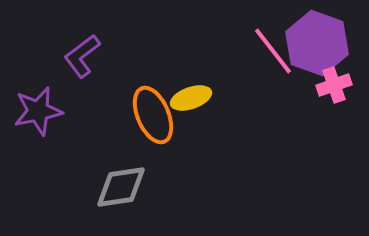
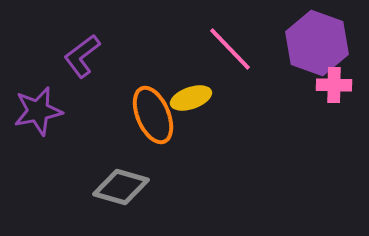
pink line: moved 43 px left, 2 px up; rotated 6 degrees counterclockwise
pink cross: rotated 20 degrees clockwise
gray diamond: rotated 24 degrees clockwise
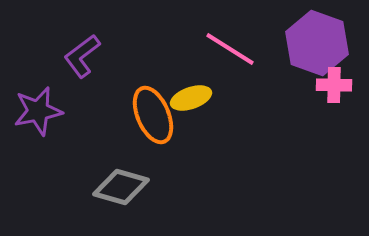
pink line: rotated 14 degrees counterclockwise
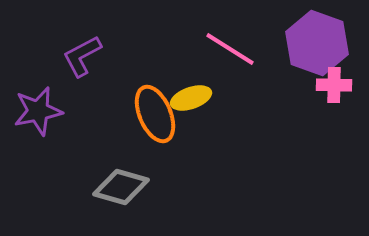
purple L-shape: rotated 9 degrees clockwise
orange ellipse: moved 2 px right, 1 px up
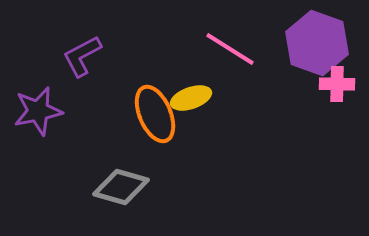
pink cross: moved 3 px right, 1 px up
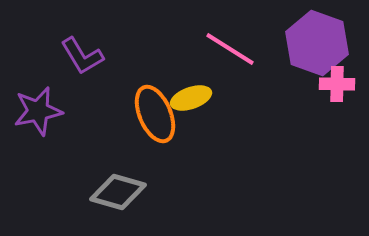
purple L-shape: rotated 93 degrees counterclockwise
gray diamond: moved 3 px left, 5 px down
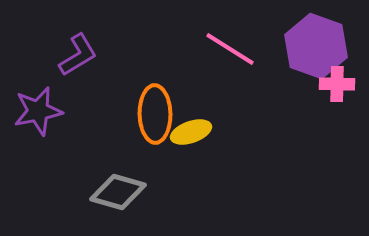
purple hexagon: moved 1 px left, 3 px down
purple L-shape: moved 4 px left, 1 px up; rotated 90 degrees counterclockwise
yellow ellipse: moved 34 px down
orange ellipse: rotated 22 degrees clockwise
